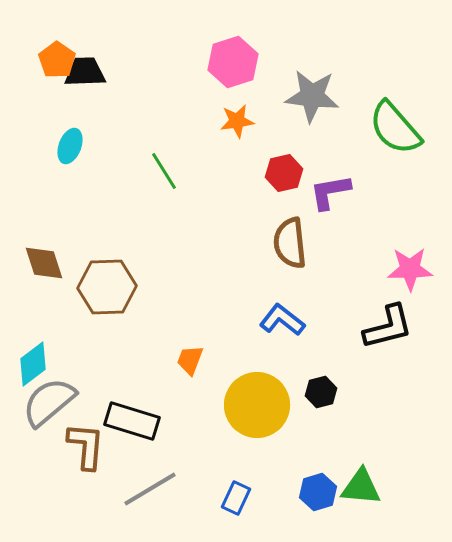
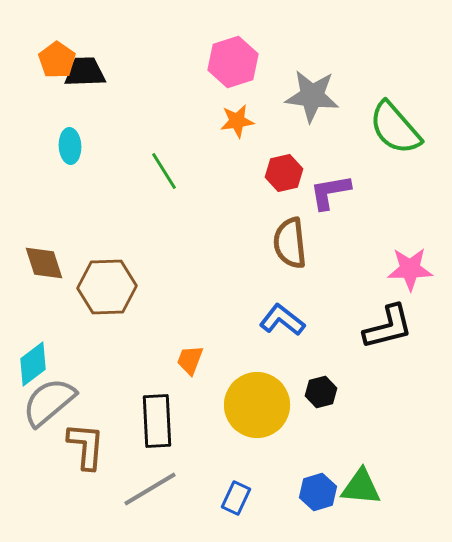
cyan ellipse: rotated 24 degrees counterclockwise
black rectangle: moved 25 px right; rotated 70 degrees clockwise
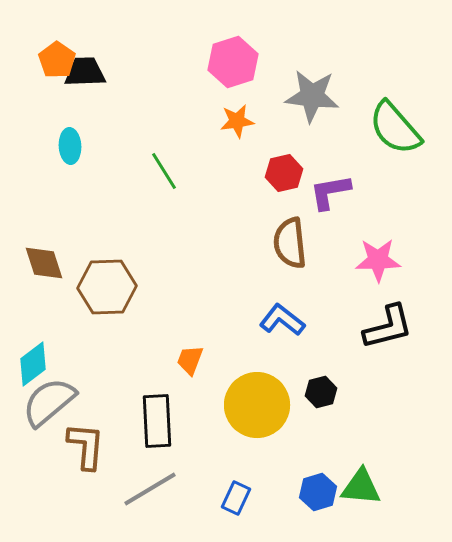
pink star: moved 32 px left, 9 px up
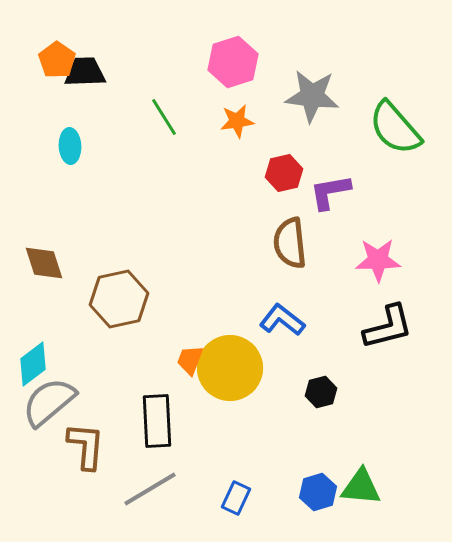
green line: moved 54 px up
brown hexagon: moved 12 px right, 12 px down; rotated 10 degrees counterclockwise
yellow circle: moved 27 px left, 37 px up
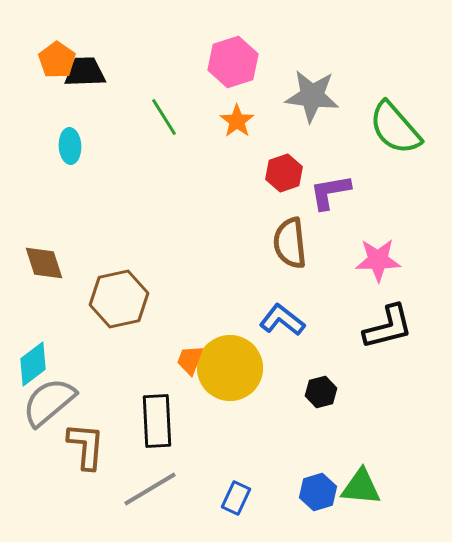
orange star: rotated 28 degrees counterclockwise
red hexagon: rotated 6 degrees counterclockwise
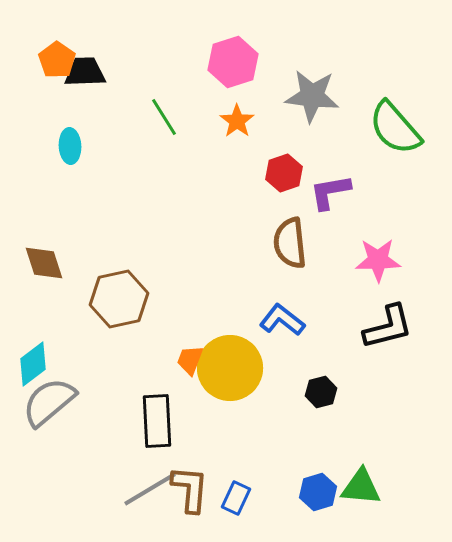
brown L-shape: moved 104 px right, 43 px down
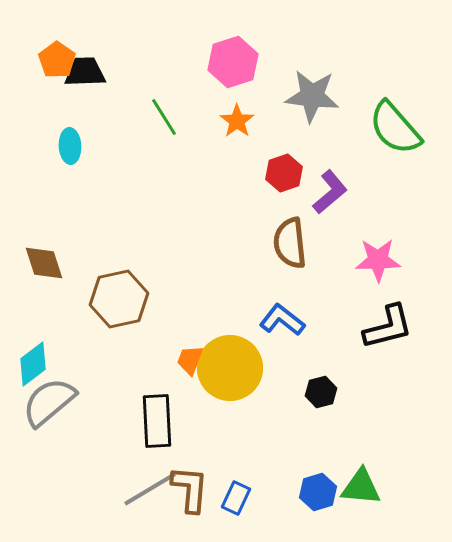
purple L-shape: rotated 150 degrees clockwise
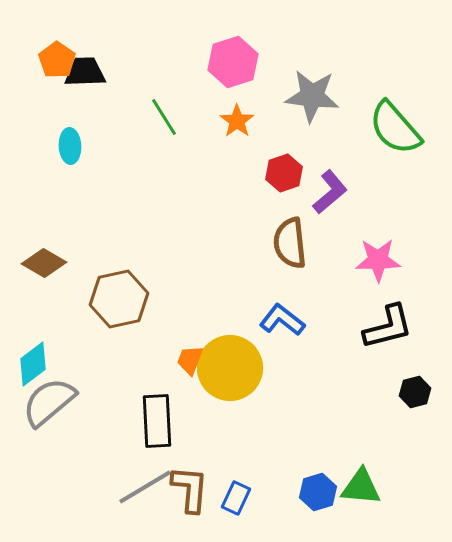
brown diamond: rotated 42 degrees counterclockwise
black hexagon: moved 94 px right
gray line: moved 5 px left, 2 px up
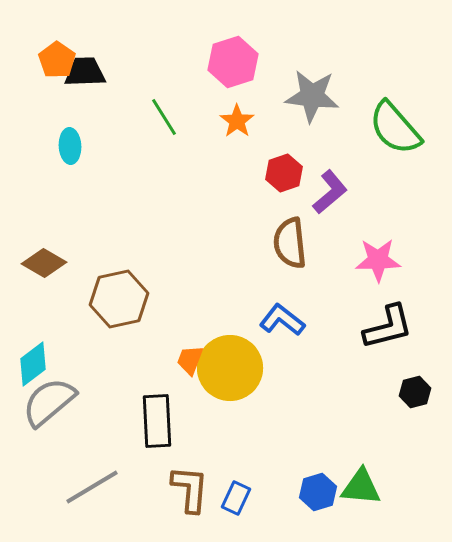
gray line: moved 53 px left
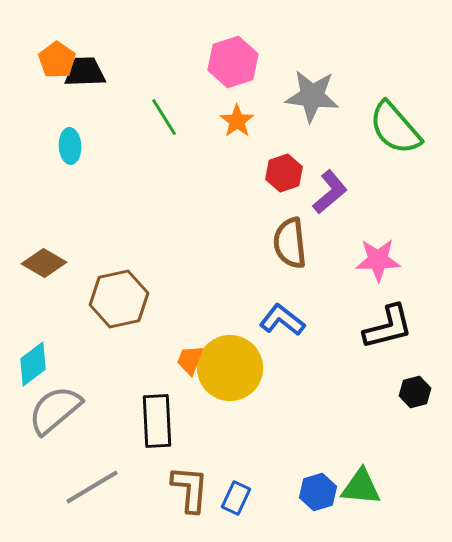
gray semicircle: moved 6 px right, 8 px down
